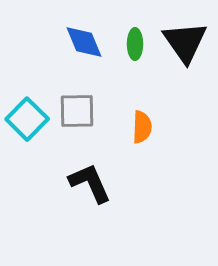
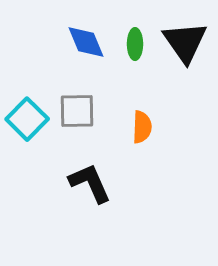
blue diamond: moved 2 px right
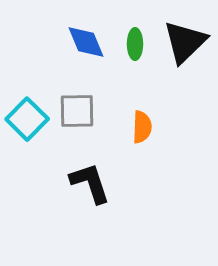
black triangle: rotated 21 degrees clockwise
black L-shape: rotated 6 degrees clockwise
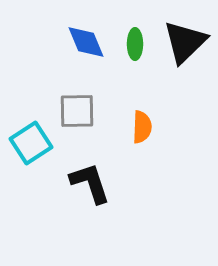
cyan square: moved 4 px right, 24 px down; rotated 12 degrees clockwise
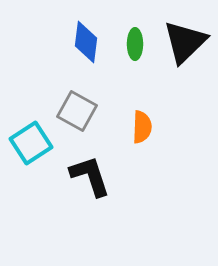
blue diamond: rotated 30 degrees clockwise
gray square: rotated 30 degrees clockwise
black L-shape: moved 7 px up
